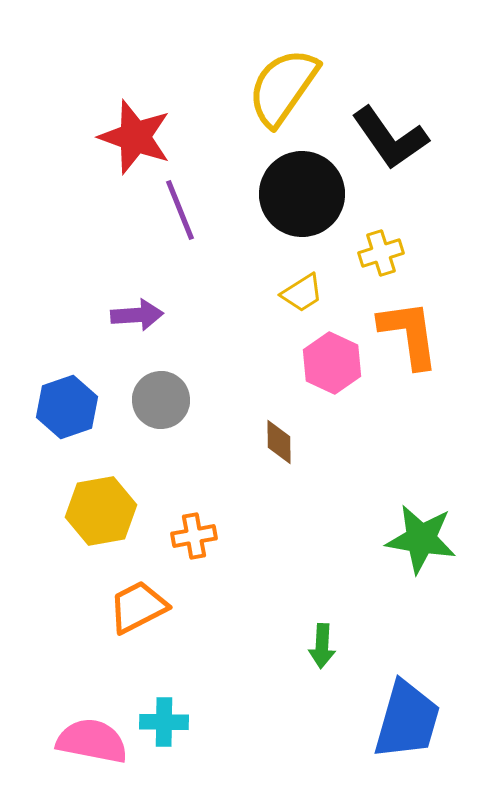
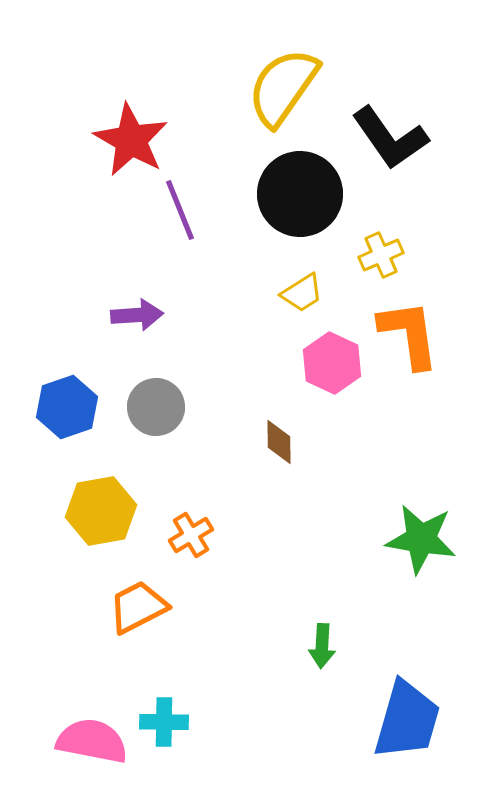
red star: moved 4 px left, 3 px down; rotated 10 degrees clockwise
black circle: moved 2 px left
yellow cross: moved 2 px down; rotated 6 degrees counterclockwise
gray circle: moved 5 px left, 7 px down
orange cross: moved 3 px left, 1 px up; rotated 21 degrees counterclockwise
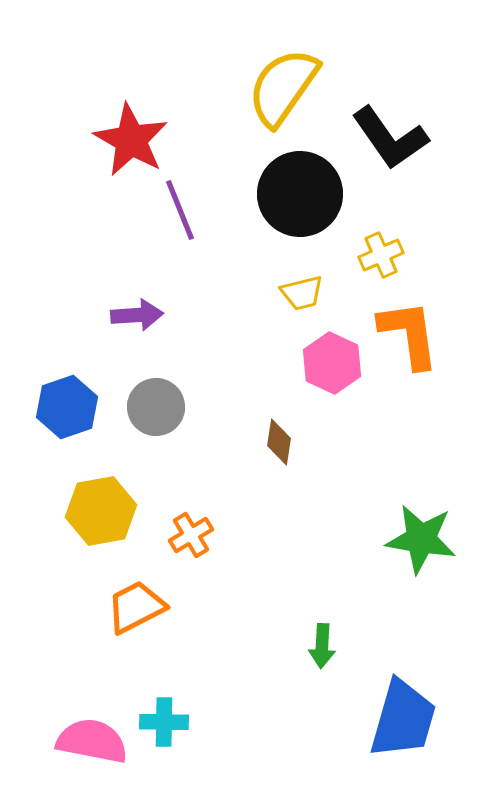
yellow trapezoid: rotated 18 degrees clockwise
brown diamond: rotated 9 degrees clockwise
orange trapezoid: moved 2 px left
blue trapezoid: moved 4 px left, 1 px up
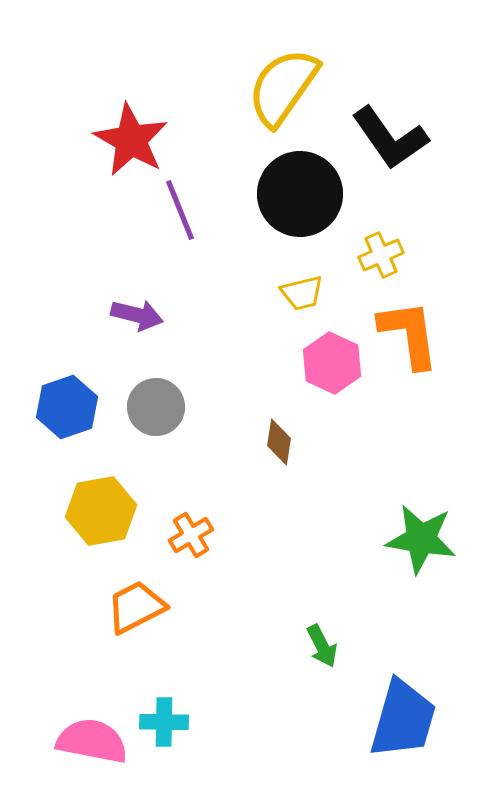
purple arrow: rotated 18 degrees clockwise
green arrow: rotated 30 degrees counterclockwise
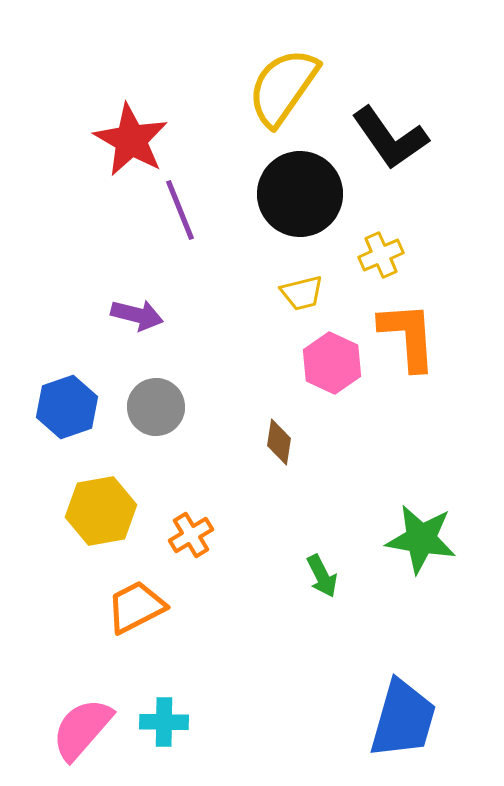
orange L-shape: moved 1 px left, 2 px down; rotated 4 degrees clockwise
green arrow: moved 70 px up
pink semicircle: moved 10 px left, 12 px up; rotated 60 degrees counterclockwise
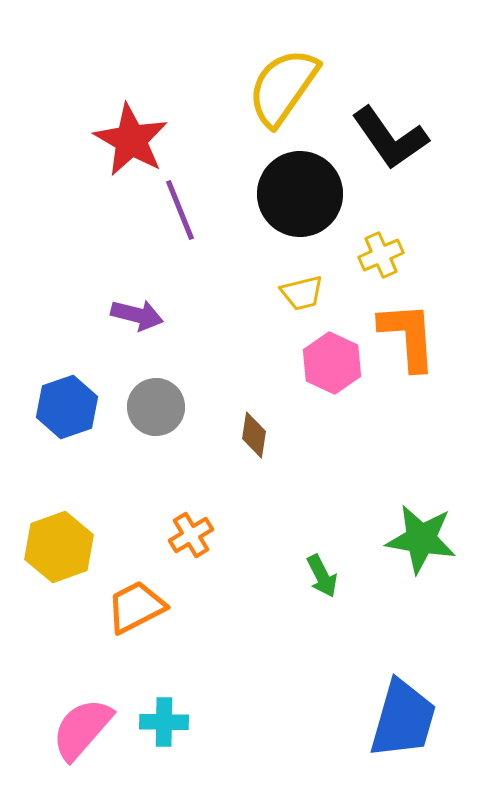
brown diamond: moved 25 px left, 7 px up
yellow hexagon: moved 42 px left, 36 px down; rotated 10 degrees counterclockwise
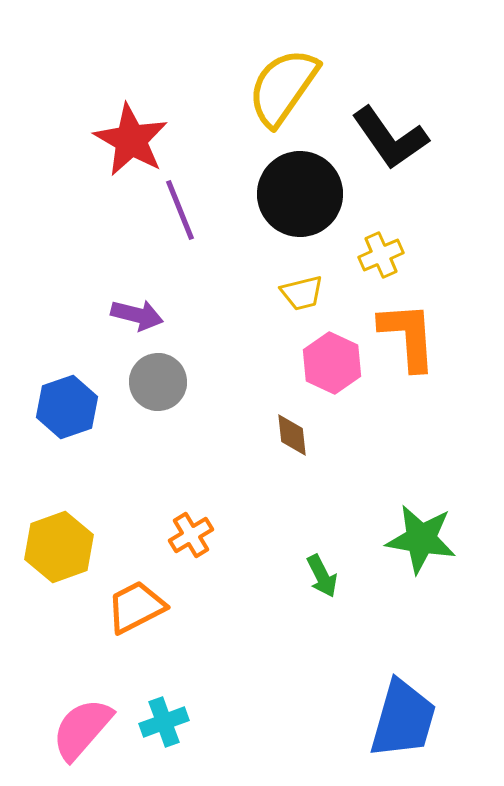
gray circle: moved 2 px right, 25 px up
brown diamond: moved 38 px right; rotated 15 degrees counterclockwise
cyan cross: rotated 21 degrees counterclockwise
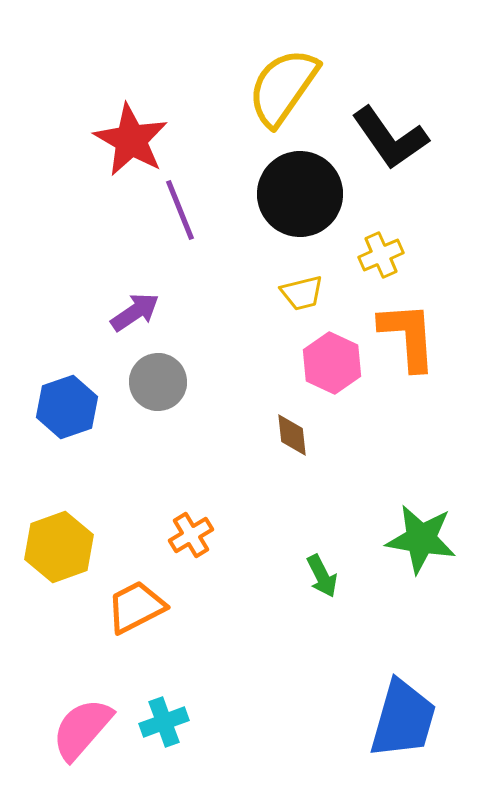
purple arrow: moved 2 px left, 3 px up; rotated 48 degrees counterclockwise
